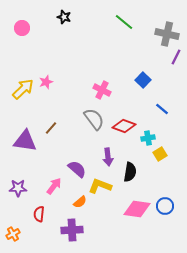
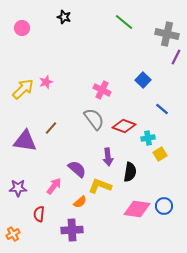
blue circle: moved 1 px left
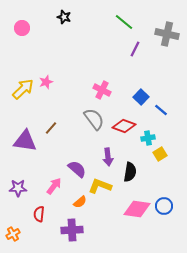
purple line: moved 41 px left, 8 px up
blue square: moved 2 px left, 17 px down
blue line: moved 1 px left, 1 px down
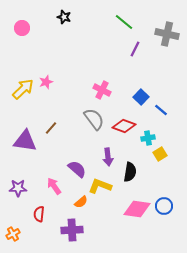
pink arrow: rotated 72 degrees counterclockwise
orange semicircle: moved 1 px right
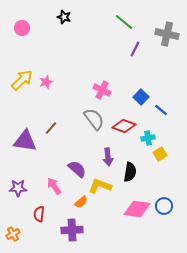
yellow arrow: moved 1 px left, 9 px up
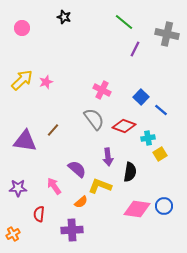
brown line: moved 2 px right, 2 px down
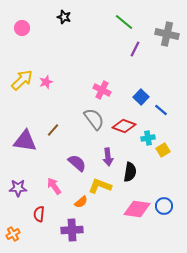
yellow square: moved 3 px right, 4 px up
purple semicircle: moved 6 px up
